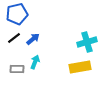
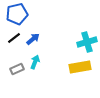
gray rectangle: rotated 24 degrees counterclockwise
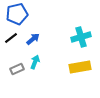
black line: moved 3 px left
cyan cross: moved 6 px left, 5 px up
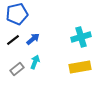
black line: moved 2 px right, 2 px down
gray rectangle: rotated 16 degrees counterclockwise
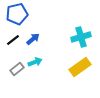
cyan arrow: rotated 48 degrees clockwise
yellow rectangle: rotated 25 degrees counterclockwise
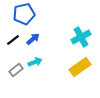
blue pentagon: moved 7 px right
cyan cross: rotated 12 degrees counterclockwise
gray rectangle: moved 1 px left, 1 px down
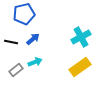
black line: moved 2 px left, 2 px down; rotated 48 degrees clockwise
